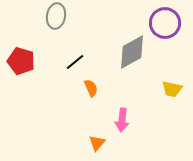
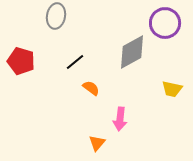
orange semicircle: rotated 30 degrees counterclockwise
pink arrow: moved 2 px left, 1 px up
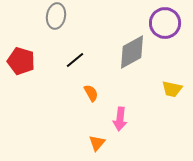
black line: moved 2 px up
orange semicircle: moved 5 px down; rotated 24 degrees clockwise
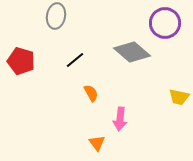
gray diamond: rotated 69 degrees clockwise
yellow trapezoid: moved 7 px right, 8 px down
orange triangle: rotated 18 degrees counterclockwise
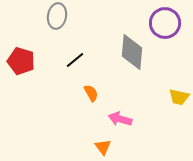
gray ellipse: moved 1 px right
gray diamond: rotated 54 degrees clockwise
pink arrow: rotated 100 degrees clockwise
orange triangle: moved 6 px right, 4 px down
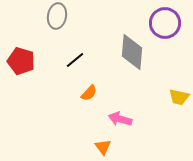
orange semicircle: moved 2 px left; rotated 72 degrees clockwise
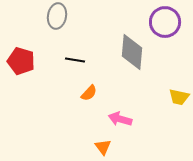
purple circle: moved 1 px up
black line: rotated 48 degrees clockwise
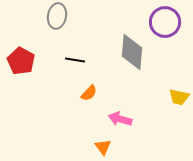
red pentagon: rotated 12 degrees clockwise
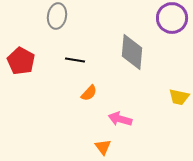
purple circle: moved 7 px right, 4 px up
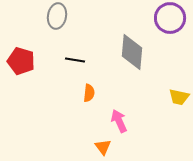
purple circle: moved 2 px left
red pentagon: rotated 12 degrees counterclockwise
orange semicircle: rotated 36 degrees counterclockwise
pink arrow: moved 1 px left, 2 px down; rotated 50 degrees clockwise
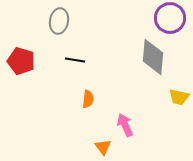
gray ellipse: moved 2 px right, 5 px down
gray diamond: moved 21 px right, 5 px down
orange semicircle: moved 1 px left, 6 px down
pink arrow: moved 6 px right, 4 px down
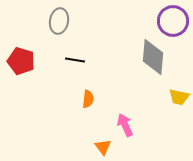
purple circle: moved 3 px right, 3 px down
